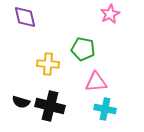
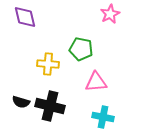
green pentagon: moved 2 px left
cyan cross: moved 2 px left, 8 px down
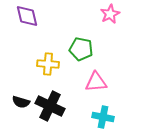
purple diamond: moved 2 px right, 1 px up
black cross: rotated 12 degrees clockwise
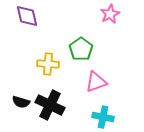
green pentagon: rotated 25 degrees clockwise
pink triangle: rotated 15 degrees counterclockwise
black cross: moved 1 px up
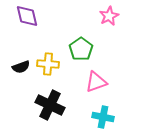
pink star: moved 1 px left, 2 px down
black semicircle: moved 35 px up; rotated 36 degrees counterclockwise
